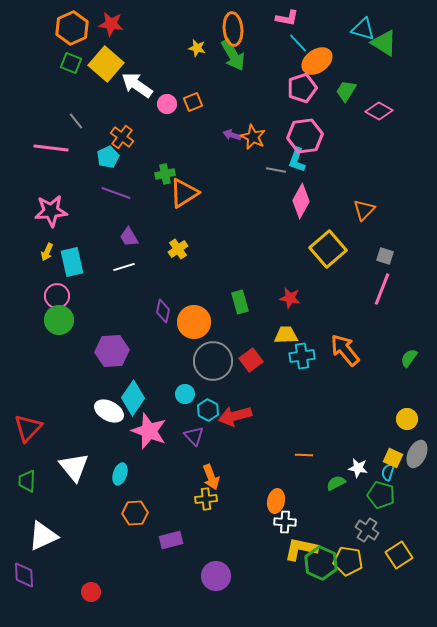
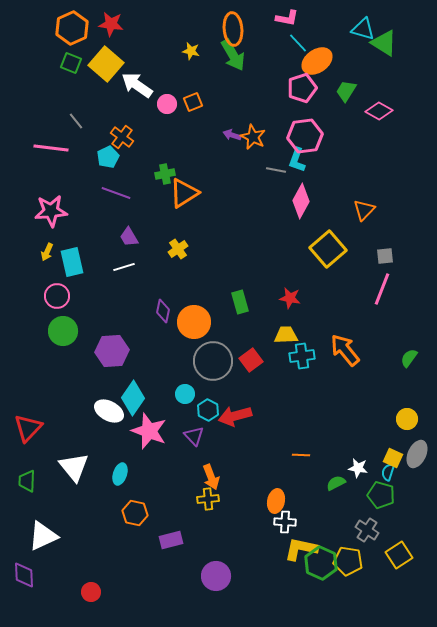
yellow star at (197, 48): moved 6 px left, 3 px down
gray square at (385, 256): rotated 24 degrees counterclockwise
green circle at (59, 320): moved 4 px right, 11 px down
orange line at (304, 455): moved 3 px left
yellow cross at (206, 499): moved 2 px right
orange hexagon at (135, 513): rotated 15 degrees clockwise
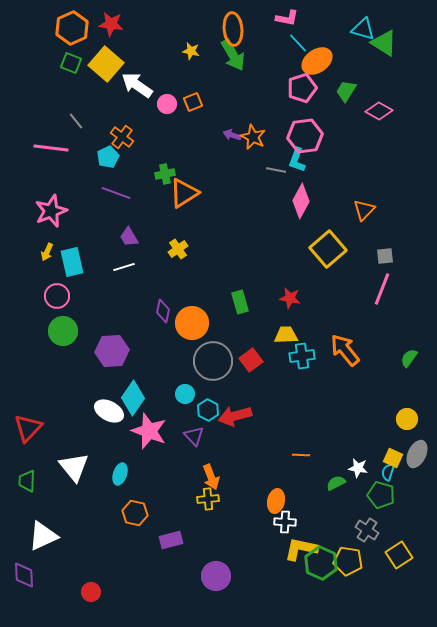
pink star at (51, 211): rotated 16 degrees counterclockwise
orange circle at (194, 322): moved 2 px left, 1 px down
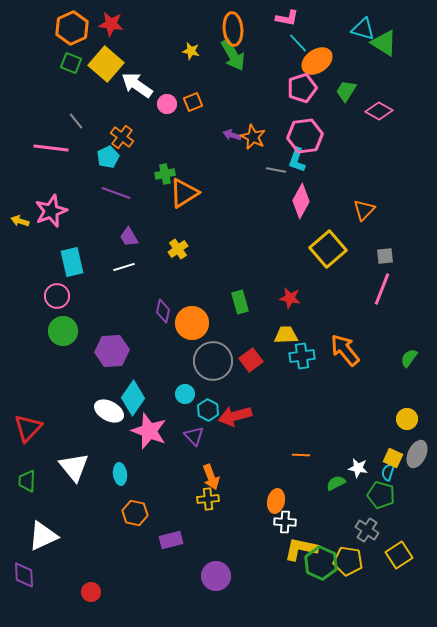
yellow arrow at (47, 252): moved 27 px left, 31 px up; rotated 84 degrees clockwise
cyan ellipse at (120, 474): rotated 25 degrees counterclockwise
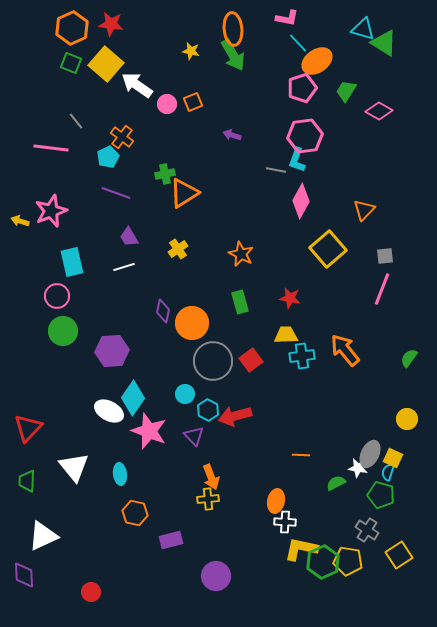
orange star at (253, 137): moved 12 px left, 117 px down
gray ellipse at (417, 454): moved 47 px left
green hexagon at (321, 563): moved 2 px right, 1 px up; rotated 12 degrees clockwise
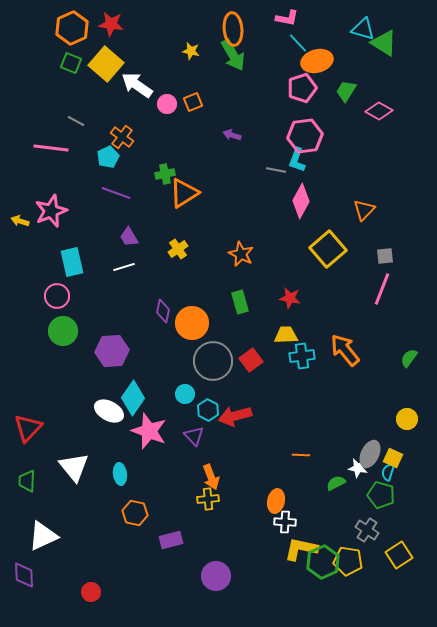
orange ellipse at (317, 61): rotated 20 degrees clockwise
gray line at (76, 121): rotated 24 degrees counterclockwise
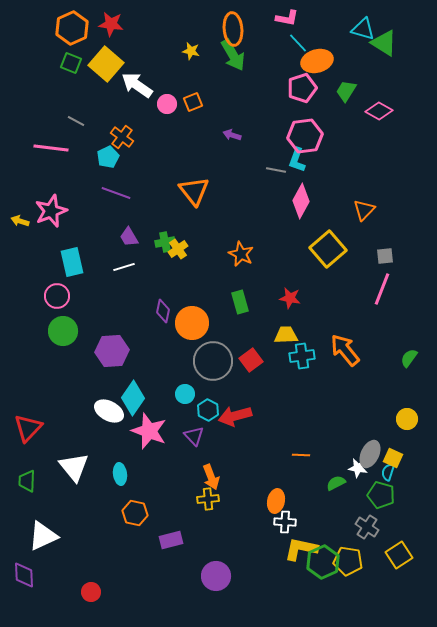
green cross at (165, 174): moved 68 px down
orange triangle at (184, 193): moved 10 px right, 2 px up; rotated 36 degrees counterclockwise
gray cross at (367, 530): moved 3 px up
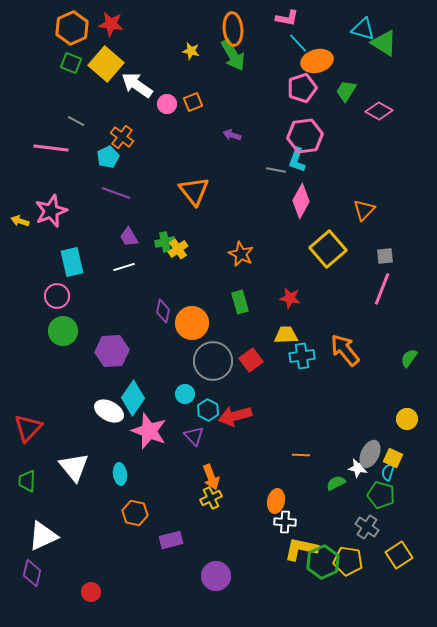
yellow cross at (208, 499): moved 3 px right, 1 px up; rotated 20 degrees counterclockwise
purple diamond at (24, 575): moved 8 px right, 2 px up; rotated 16 degrees clockwise
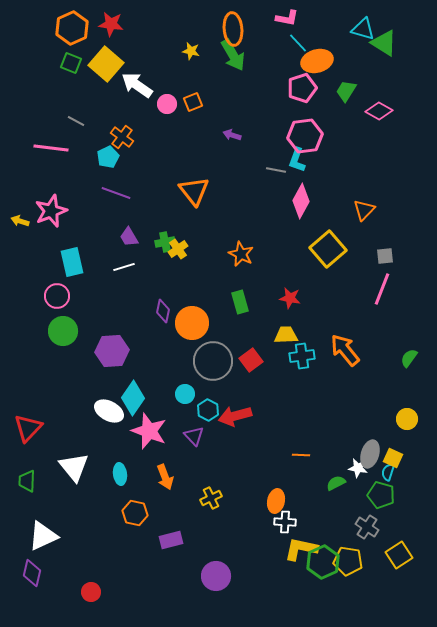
gray ellipse at (370, 454): rotated 8 degrees counterclockwise
orange arrow at (211, 477): moved 46 px left
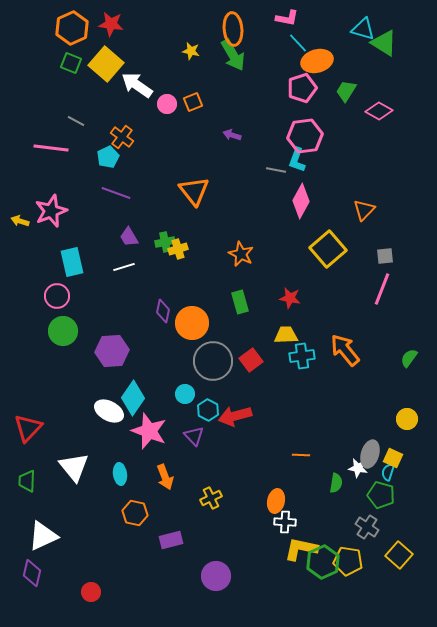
yellow cross at (178, 249): rotated 18 degrees clockwise
green semicircle at (336, 483): rotated 126 degrees clockwise
yellow square at (399, 555): rotated 16 degrees counterclockwise
